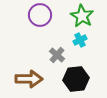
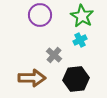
gray cross: moved 3 px left
brown arrow: moved 3 px right, 1 px up
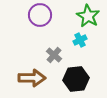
green star: moved 6 px right
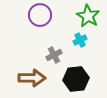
gray cross: rotated 21 degrees clockwise
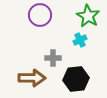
gray cross: moved 1 px left, 3 px down; rotated 28 degrees clockwise
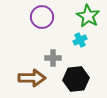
purple circle: moved 2 px right, 2 px down
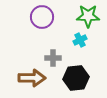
green star: rotated 30 degrees counterclockwise
black hexagon: moved 1 px up
